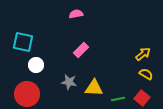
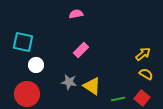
yellow triangle: moved 2 px left, 2 px up; rotated 30 degrees clockwise
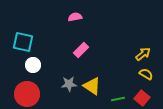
pink semicircle: moved 1 px left, 3 px down
white circle: moved 3 px left
gray star: moved 2 px down; rotated 14 degrees counterclockwise
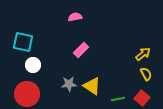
yellow semicircle: rotated 32 degrees clockwise
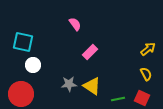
pink semicircle: moved 7 px down; rotated 64 degrees clockwise
pink rectangle: moved 9 px right, 2 px down
yellow arrow: moved 5 px right, 5 px up
red circle: moved 6 px left
red square: rotated 14 degrees counterclockwise
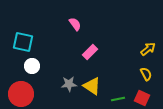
white circle: moved 1 px left, 1 px down
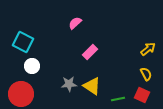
pink semicircle: moved 1 px up; rotated 96 degrees counterclockwise
cyan square: rotated 15 degrees clockwise
red square: moved 3 px up
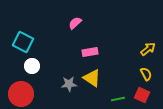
pink rectangle: rotated 35 degrees clockwise
yellow triangle: moved 8 px up
